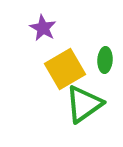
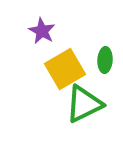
purple star: moved 1 px left, 3 px down
green triangle: rotated 9 degrees clockwise
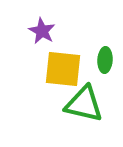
yellow square: moved 2 px left; rotated 36 degrees clockwise
green triangle: rotated 39 degrees clockwise
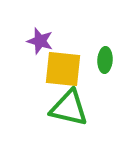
purple star: moved 2 px left, 10 px down; rotated 12 degrees counterclockwise
green triangle: moved 15 px left, 4 px down
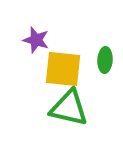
purple star: moved 4 px left, 1 px up
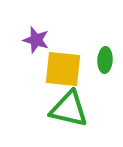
green triangle: moved 1 px down
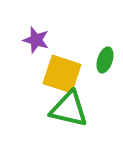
green ellipse: rotated 15 degrees clockwise
yellow square: moved 1 px left, 5 px down; rotated 12 degrees clockwise
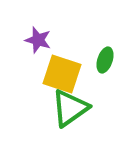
purple star: moved 2 px right
green triangle: moved 1 px right, 1 px up; rotated 48 degrees counterclockwise
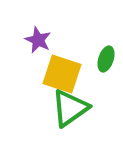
purple star: rotated 8 degrees clockwise
green ellipse: moved 1 px right, 1 px up
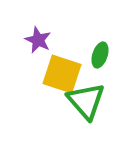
green ellipse: moved 6 px left, 4 px up
green triangle: moved 16 px right, 7 px up; rotated 36 degrees counterclockwise
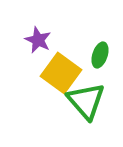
yellow square: moved 1 px left, 1 px up; rotated 18 degrees clockwise
